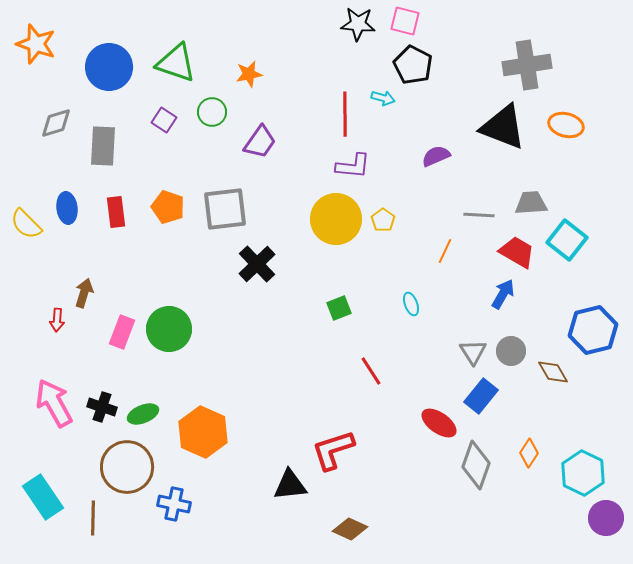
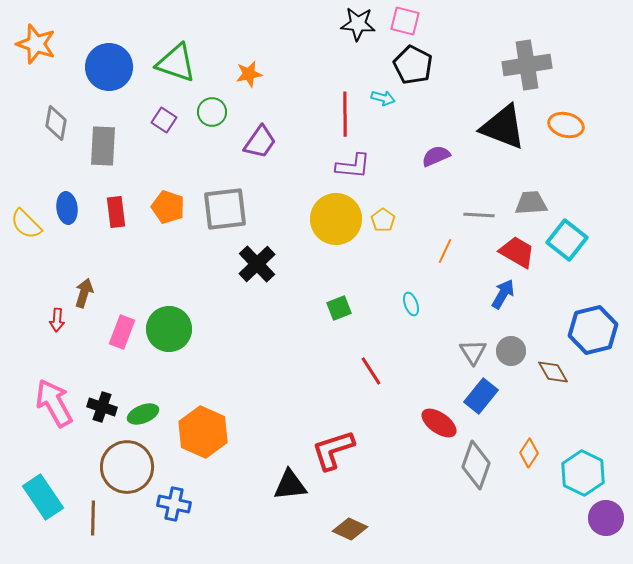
gray diamond at (56, 123): rotated 64 degrees counterclockwise
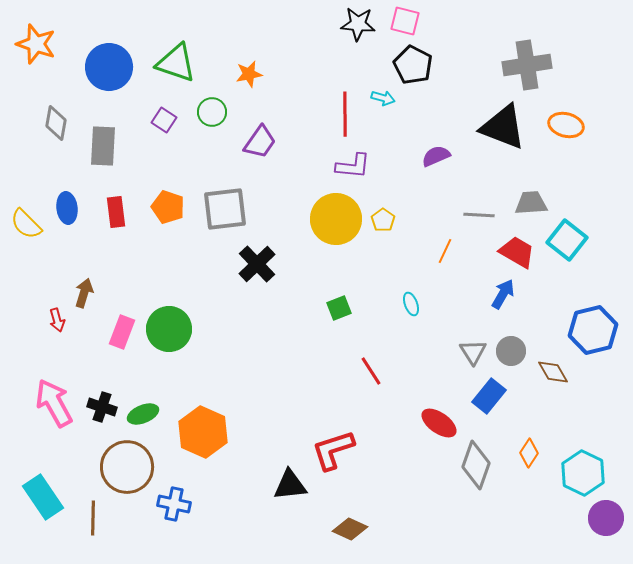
red arrow at (57, 320): rotated 20 degrees counterclockwise
blue rectangle at (481, 396): moved 8 px right
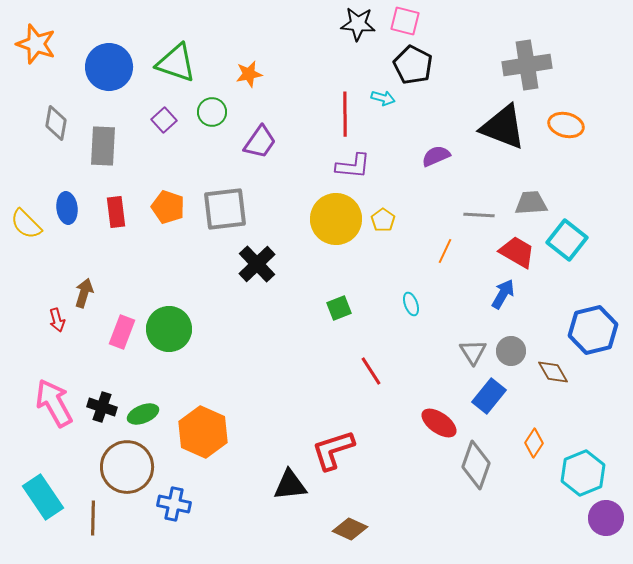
purple square at (164, 120): rotated 15 degrees clockwise
orange diamond at (529, 453): moved 5 px right, 10 px up
cyan hexagon at (583, 473): rotated 12 degrees clockwise
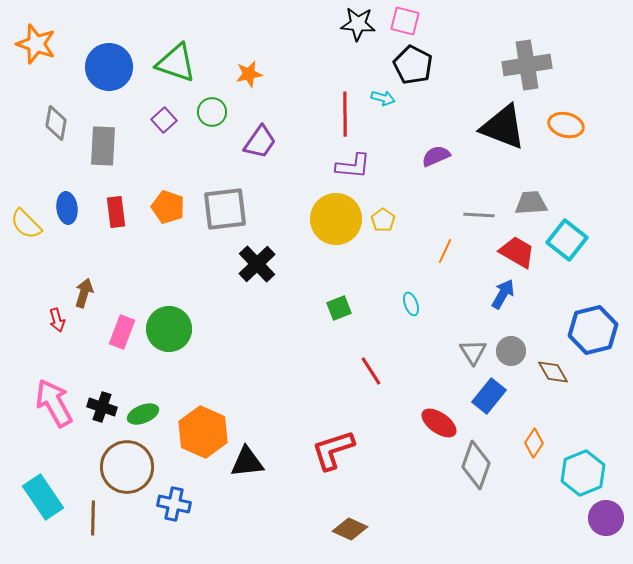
black triangle at (290, 485): moved 43 px left, 23 px up
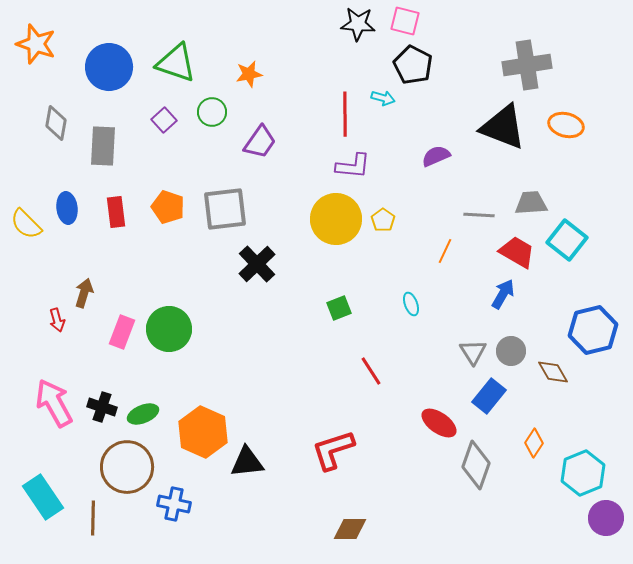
brown diamond at (350, 529): rotated 24 degrees counterclockwise
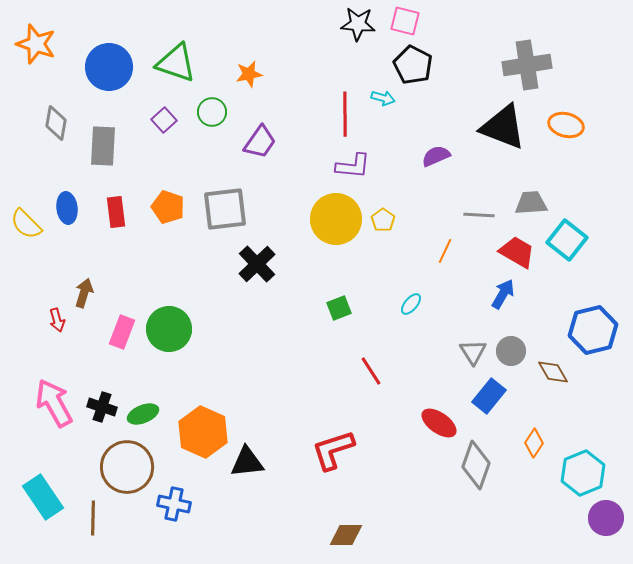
cyan ellipse at (411, 304): rotated 60 degrees clockwise
brown diamond at (350, 529): moved 4 px left, 6 px down
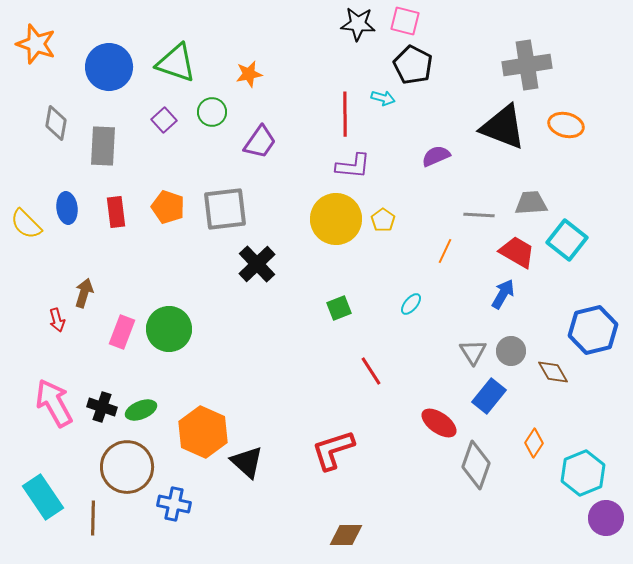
green ellipse at (143, 414): moved 2 px left, 4 px up
black triangle at (247, 462): rotated 48 degrees clockwise
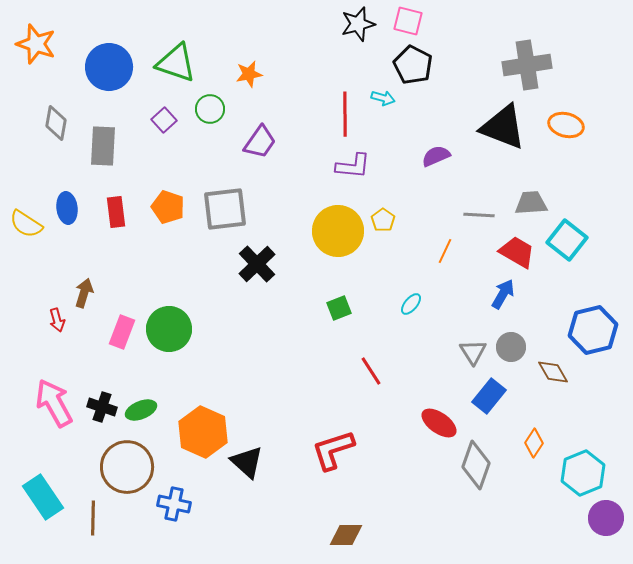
pink square at (405, 21): moved 3 px right
black star at (358, 24): rotated 20 degrees counterclockwise
green circle at (212, 112): moved 2 px left, 3 px up
yellow circle at (336, 219): moved 2 px right, 12 px down
yellow semicircle at (26, 224): rotated 12 degrees counterclockwise
gray circle at (511, 351): moved 4 px up
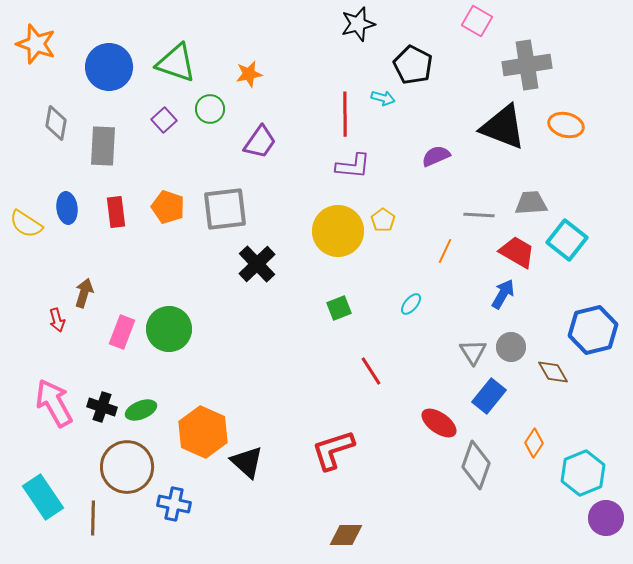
pink square at (408, 21): moved 69 px right; rotated 16 degrees clockwise
